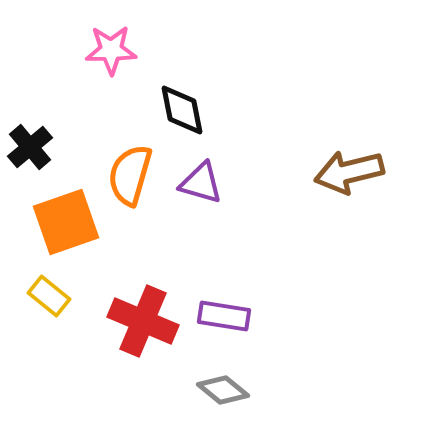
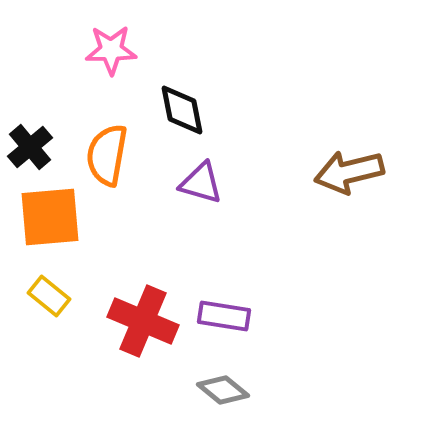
orange semicircle: moved 23 px left, 20 px up; rotated 6 degrees counterclockwise
orange square: moved 16 px left, 5 px up; rotated 14 degrees clockwise
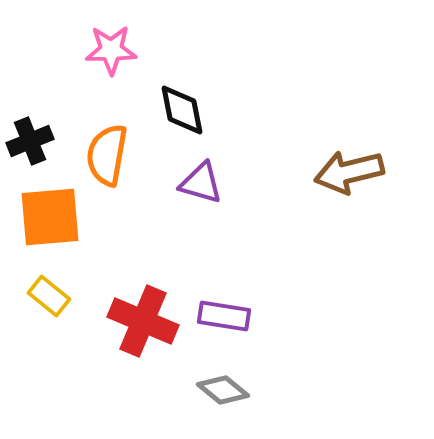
black cross: moved 6 px up; rotated 18 degrees clockwise
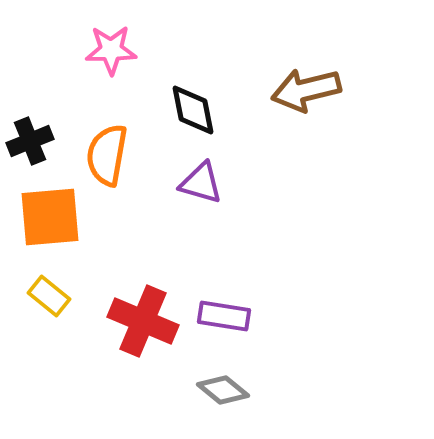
black diamond: moved 11 px right
brown arrow: moved 43 px left, 82 px up
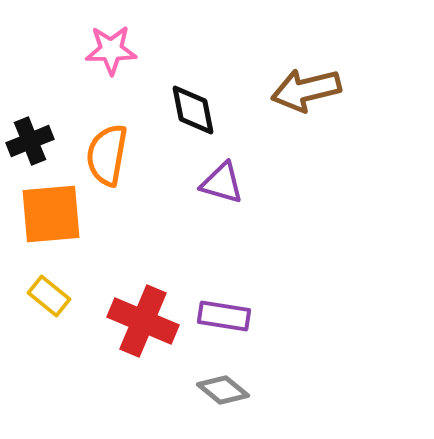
purple triangle: moved 21 px right
orange square: moved 1 px right, 3 px up
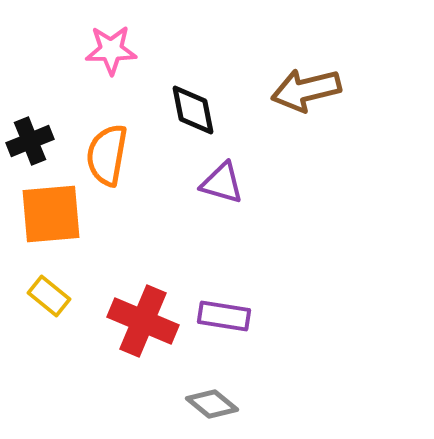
gray diamond: moved 11 px left, 14 px down
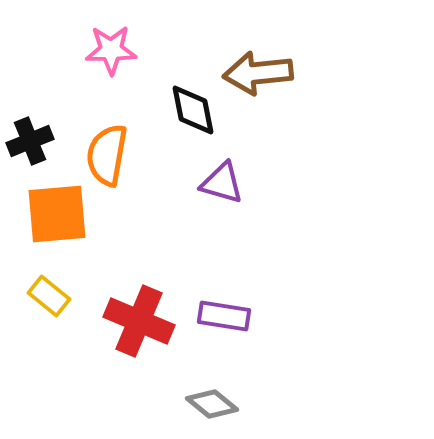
brown arrow: moved 48 px left, 17 px up; rotated 8 degrees clockwise
orange square: moved 6 px right
red cross: moved 4 px left
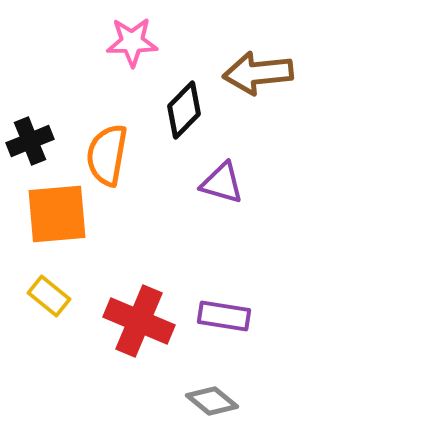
pink star: moved 21 px right, 8 px up
black diamond: moved 9 px left; rotated 56 degrees clockwise
gray diamond: moved 3 px up
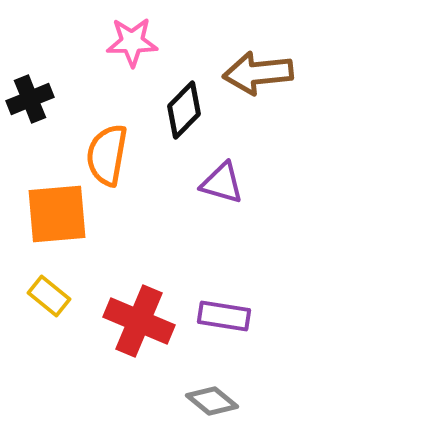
black cross: moved 42 px up
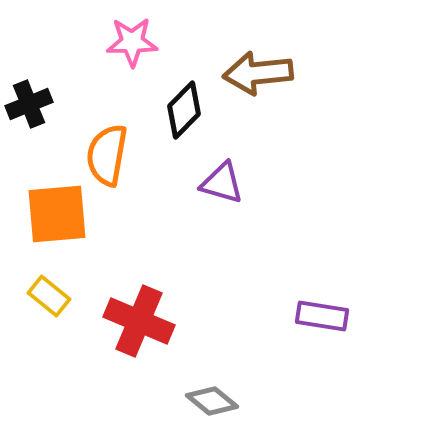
black cross: moved 1 px left, 5 px down
purple rectangle: moved 98 px right
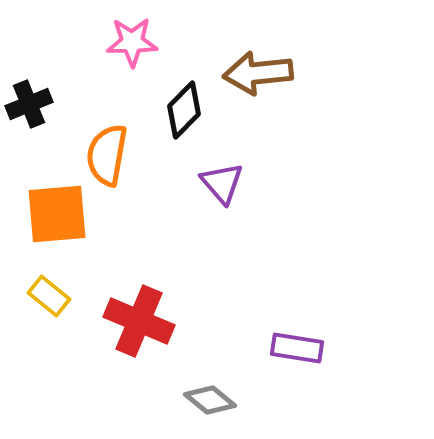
purple triangle: rotated 33 degrees clockwise
purple rectangle: moved 25 px left, 32 px down
gray diamond: moved 2 px left, 1 px up
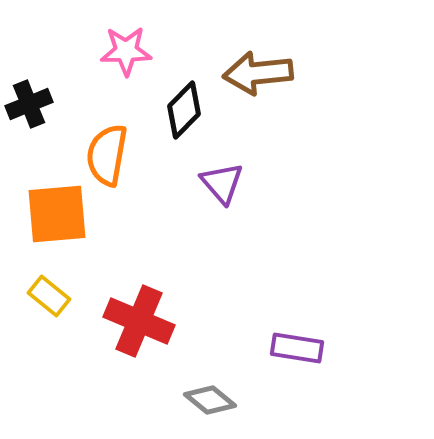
pink star: moved 6 px left, 9 px down
